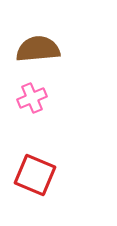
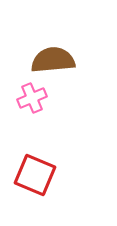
brown semicircle: moved 15 px right, 11 px down
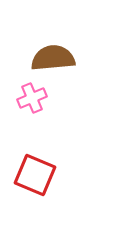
brown semicircle: moved 2 px up
